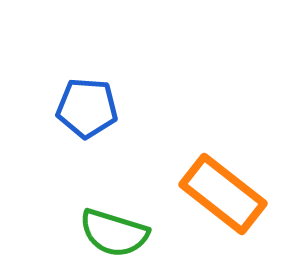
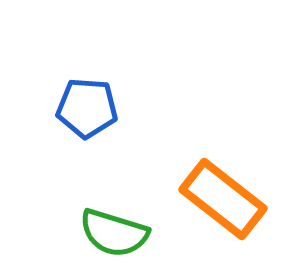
orange rectangle: moved 5 px down
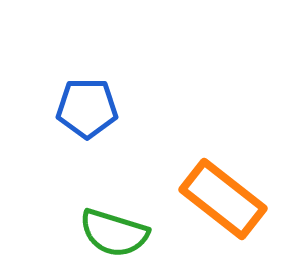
blue pentagon: rotated 4 degrees counterclockwise
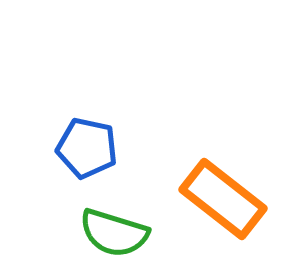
blue pentagon: moved 40 px down; rotated 12 degrees clockwise
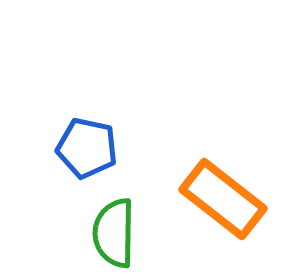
green semicircle: rotated 74 degrees clockwise
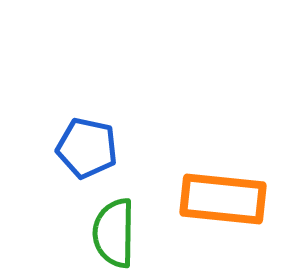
orange rectangle: rotated 32 degrees counterclockwise
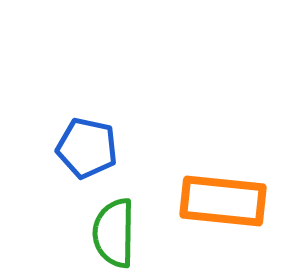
orange rectangle: moved 2 px down
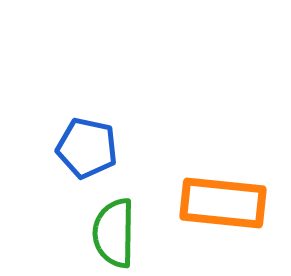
orange rectangle: moved 2 px down
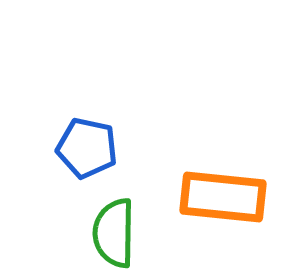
orange rectangle: moved 6 px up
